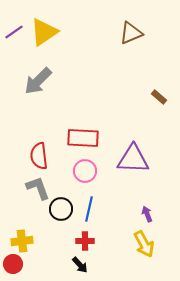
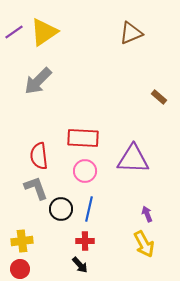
gray L-shape: moved 2 px left
red circle: moved 7 px right, 5 px down
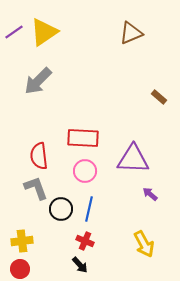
purple arrow: moved 3 px right, 20 px up; rotated 28 degrees counterclockwise
red cross: rotated 24 degrees clockwise
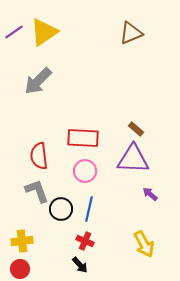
brown rectangle: moved 23 px left, 32 px down
gray L-shape: moved 1 px right, 3 px down
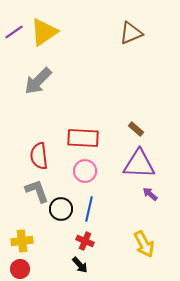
purple triangle: moved 6 px right, 5 px down
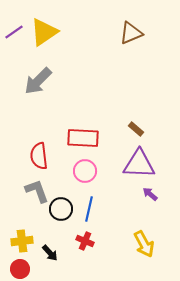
black arrow: moved 30 px left, 12 px up
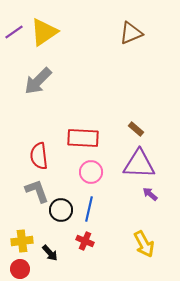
pink circle: moved 6 px right, 1 px down
black circle: moved 1 px down
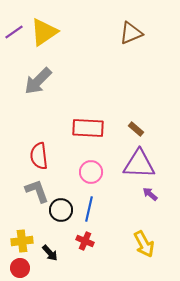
red rectangle: moved 5 px right, 10 px up
red circle: moved 1 px up
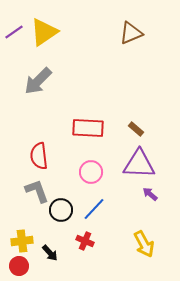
blue line: moved 5 px right; rotated 30 degrees clockwise
red circle: moved 1 px left, 2 px up
